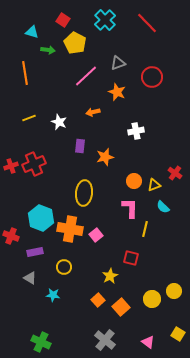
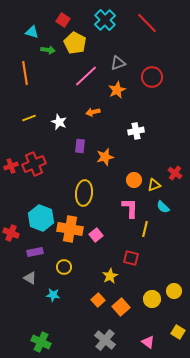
orange star at (117, 92): moved 2 px up; rotated 24 degrees clockwise
orange circle at (134, 181): moved 1 px up
red cross at (11, 236): moved 3 px up
yellow square at (178, 334): moved 2 px up
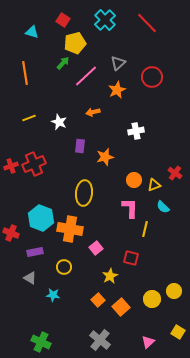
yellow pentagon at (75, 43): rotated 30 degrees clockwise
green arrow at (48, 50): moved 15 px right, 13 px down; rotated 56 degrees counterclockwise
gray triangle at (118, 63): rotated 21 degrees counterclockwise
pink square at (96, 235): moved 13 px down
gray cross at (105, 340): moved 5 px left
pink triangle at (148, 342): rotated 40 degrees clockwise
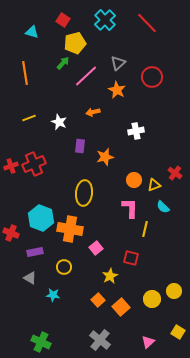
orange star at (117, 90): rotated 18 degrees counterclockwise
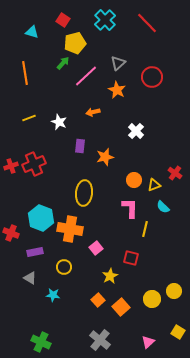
white cross at (136, 131): rotated 35 degrees counterclockwise
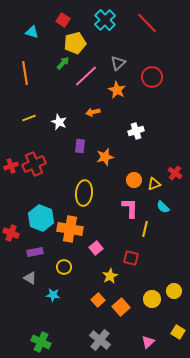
white cross at (136, 131): rotated 28 degrees clockwise
yellow triangle at (154, 185): moved 1 px up
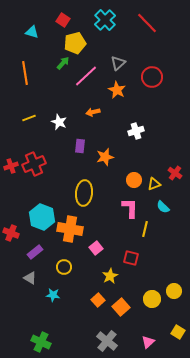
cyan hexagon at (41, 218): moved 1 px right, 1 px up
purple rectangle at (35, 252): rotated 28 degrees counterclockwise
gray cross at (100, 340): moved 7 px right, 1 px down
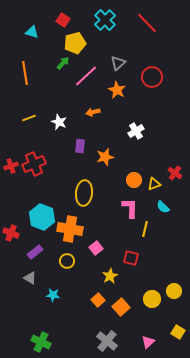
white cross at (136, 131): rotated 14 degrees counterclockwise
yellow circle at (64, 267): moved 3 px right, 6 px up
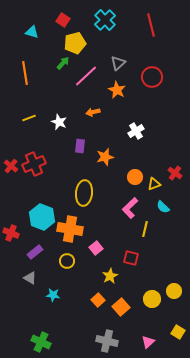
red line at (147, 23): moved 4 px right, 2 px down; rotated 30 degrees clockwise
red cross at (11, 166): rotated 32 degrees counterclockwise
orange circle at (134, 180): moved 1 px right, 3 px up
pink L-shape at (130, 208): rotated 135 degrees counterclockwise
gray cross at (107, 341): rotated 25 degrees counterclockwise
